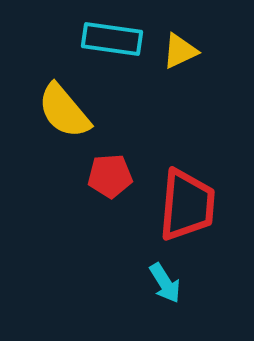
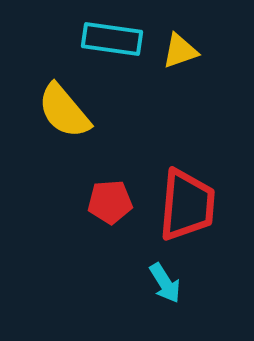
yellow triangle: rotated 6 degrees clockwise
red pentagon: moved 26 px down
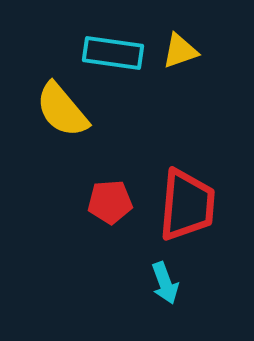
cyan rectangle: moved 1 px right, 14 px down
yellow semicircle: moved 2 px left, 1 px up
cyan arrow: rotated 12 degrees clockwise
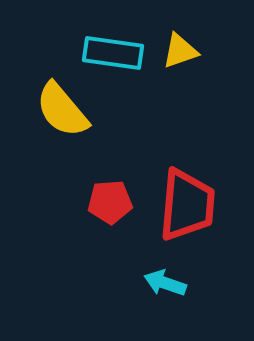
cyan arrow: rotated 129 degrees clockwise
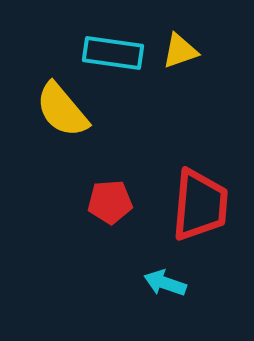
red trapezoid: moved 13 px right
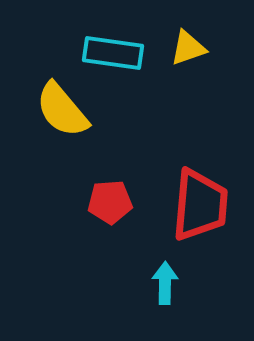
yellow triangle: moved 8 px right, 3 px up
cyan arrow: rotated 72 degrees clockwise
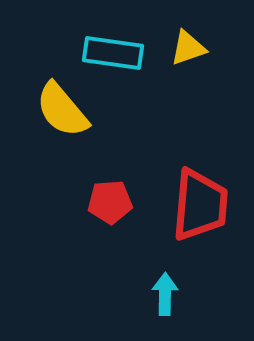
cyan arrow: moved 11 px down
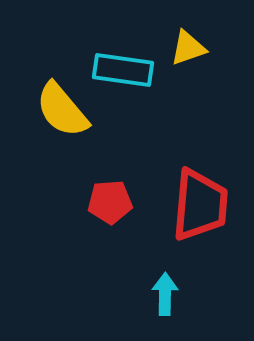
cyan rectangle: moved 10 px right, 17 px down
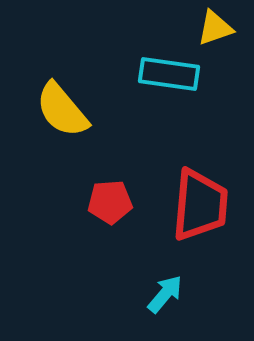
yellow triangle: moved 27 px right, 20 px up
cyan rectangle: moved 46 px right, 4 px down
cyan arrow: rotated 39 degrees clockwise
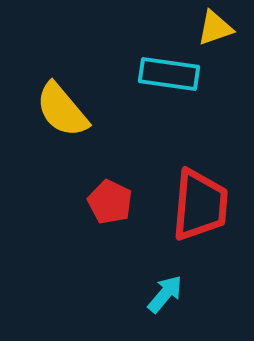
red pentagon: rotated 30 degrees clockwise
